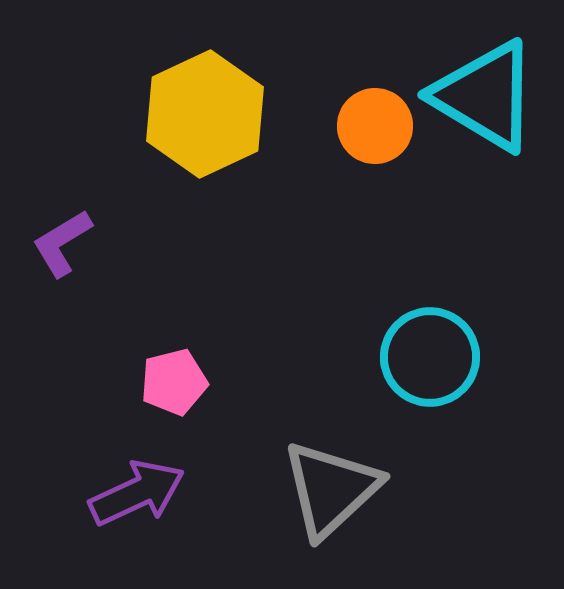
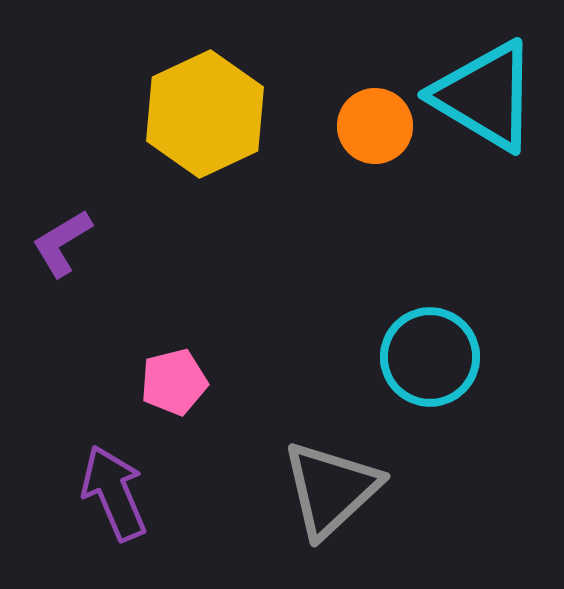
purple arrow: moved 23 px left; rotated 88 degrees counterclockwise
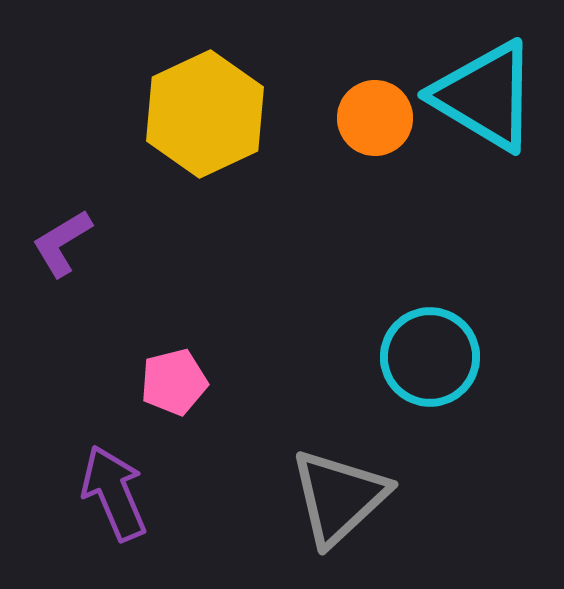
orange circle: moved 8 px up
gray triangle: moved 8 px right, 8 px down
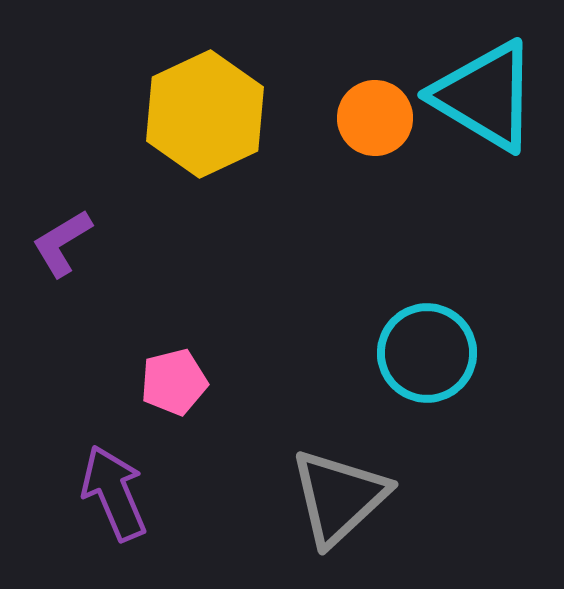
cyan circle: moved 3 px left, 4 px up
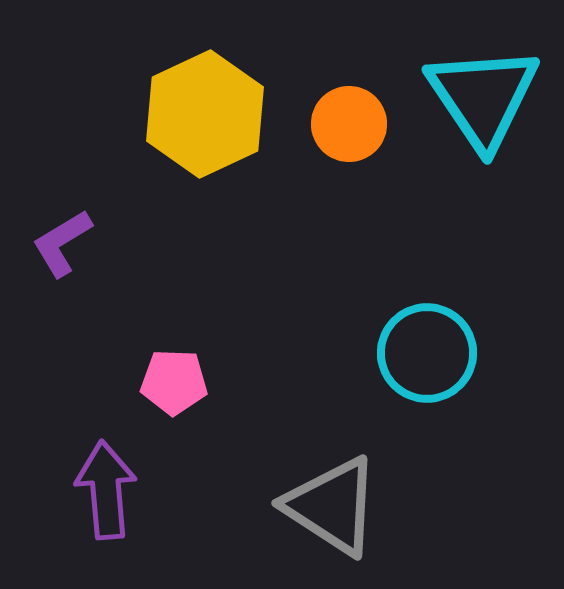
cyan triangle: moved 2 px left, 1 px down; rotated 25 degrees clockwise
orange circle: moved 26 px left, 6 px down
pink pentagon: rotated 16 degrees clockwise
purple arrow: moved 8 px left, 3 px up; rotated 18 degrees clockwise
gray triangle: moved 7 px left, 9 px down; rotated 44 degrees counterclockwise
